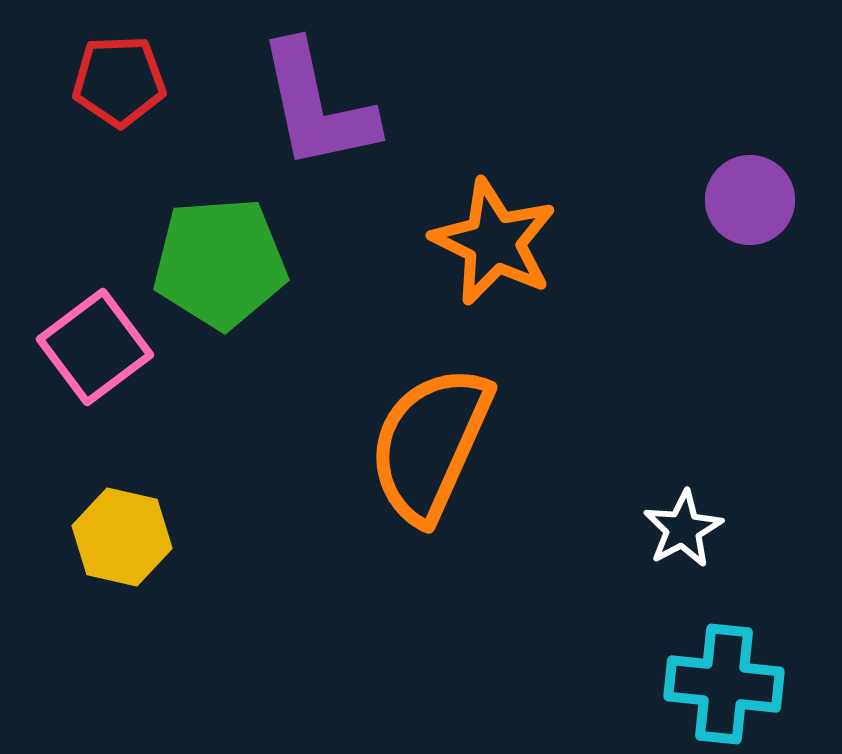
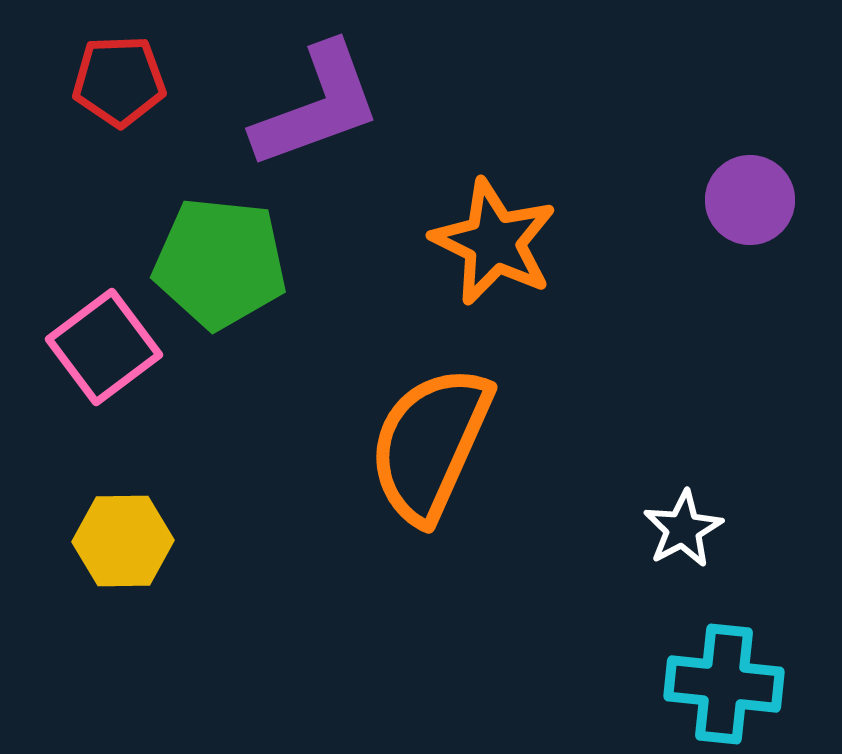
purple L-shape: rotated 98 degrees counterclockwise
green pentagon: rotated 10 degrees clockwise
pink square: moved 9 px right
yellow hexagon: moved 1 px right, 4 px down; rotated 14 degrees counterclockwise
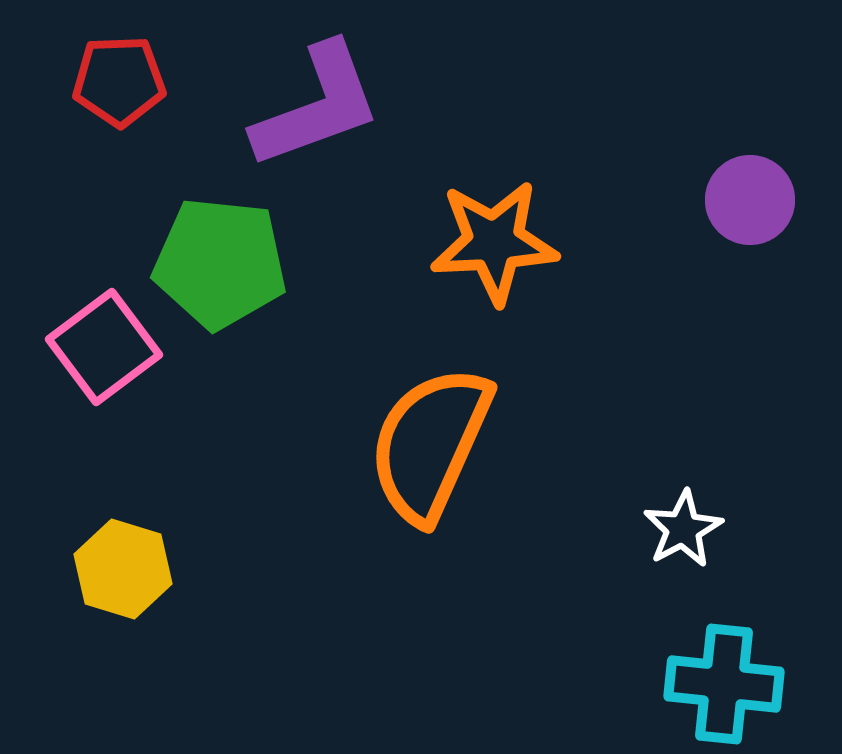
orange star: rotated 29 degrees counterclockwise
yellow hexagon: moved 28 px down; rotated 18 degrees clockwise
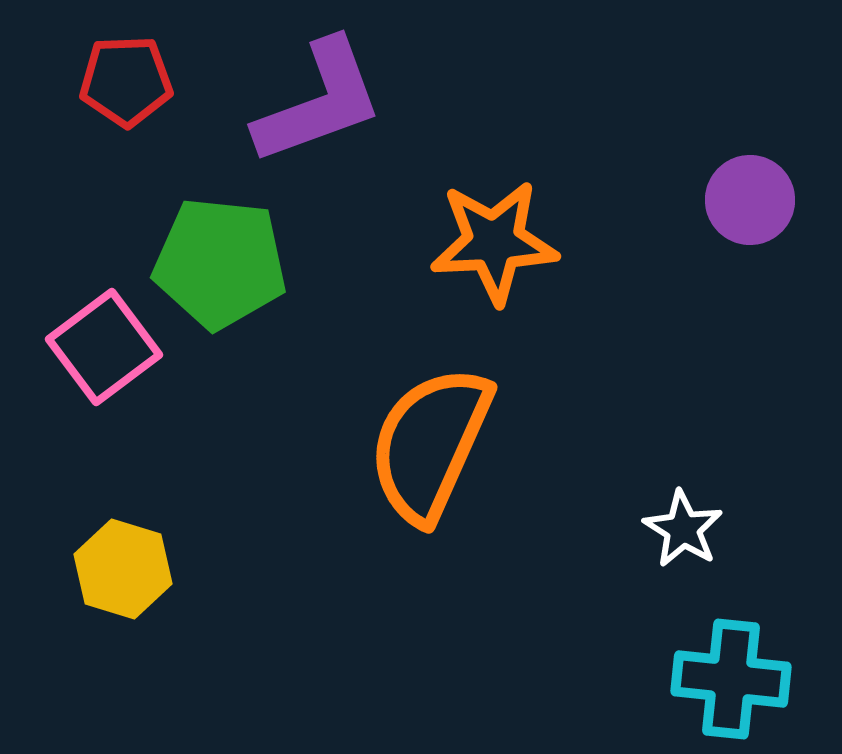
red pentagon: moved 7 px right
purple L-shape: moved 2 px right, 4 px up
white star: rotated 12 degrees counterclockwise
cyan cross: moved 7 px right, 5 px up
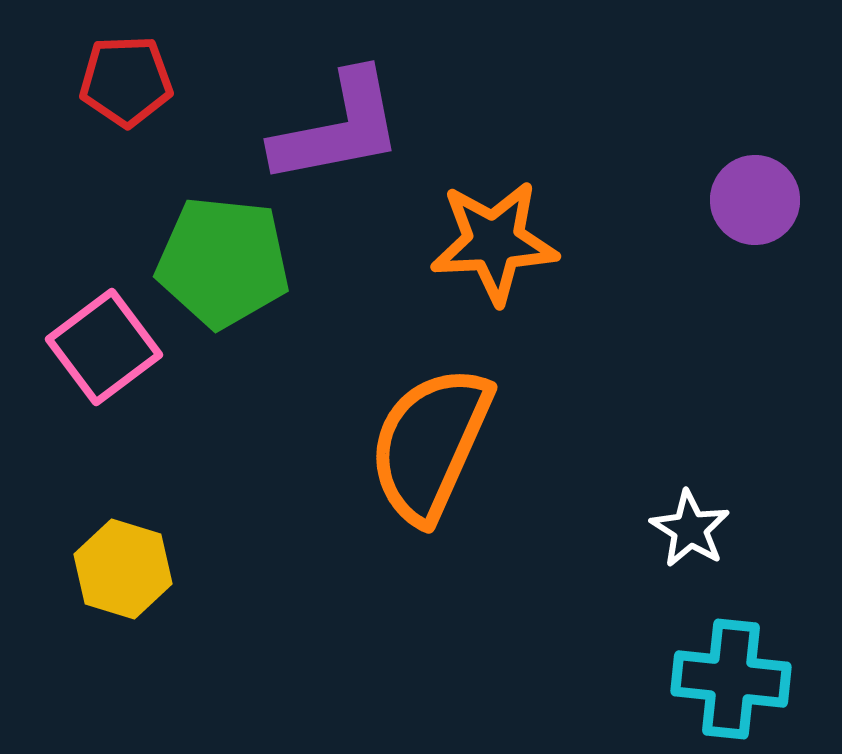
purple L-shape: moved 19 px right, 26 px down; rotated 9 degrees clockwise
purple circle: moved 5 px right
green pentagon: moved 3 px right, 1 px up
white star: moved 7 px right
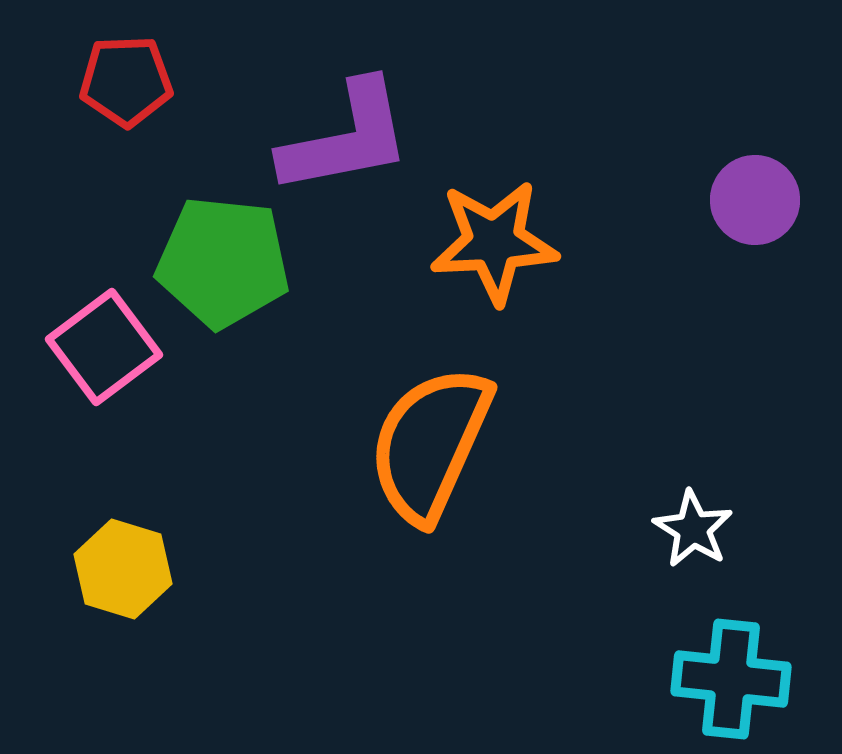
purple L-shape: moved 8 px right, 10 px down
white star: moved 3 px right
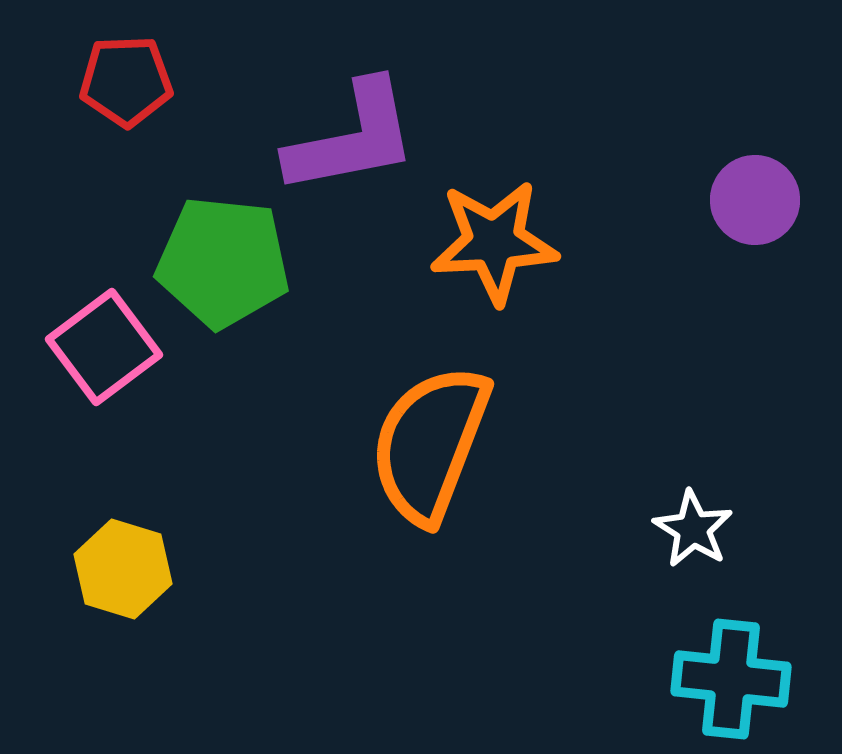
purple L-shape: moved 6 px right
orange semicircle: rotated 3 degrees counterclockwise
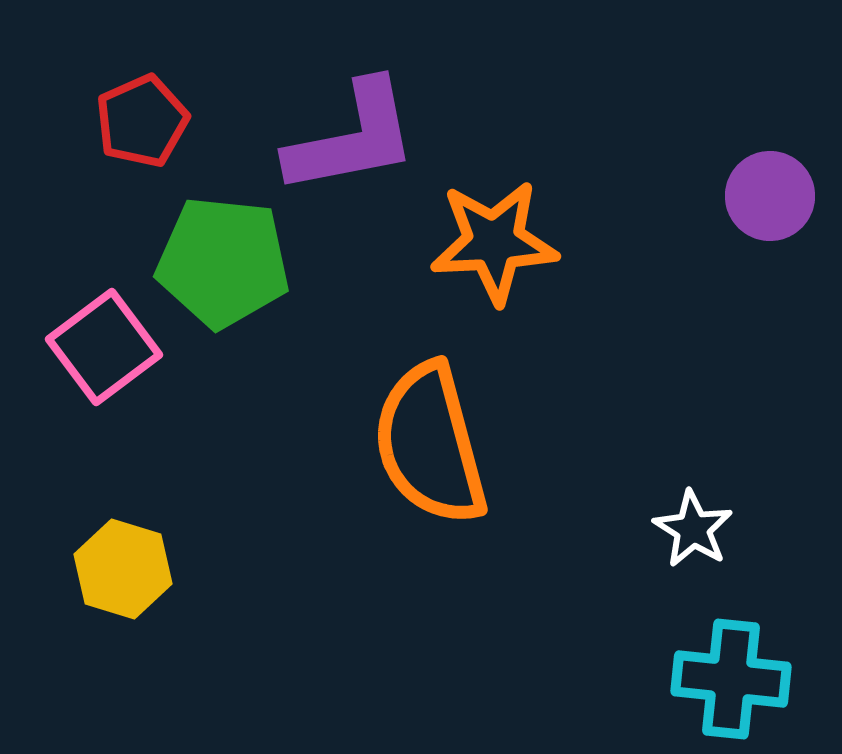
red pentagon: moved 16 px right, 40 px down; rotated 22 degrees counterclockwise
purple circle: moved 15 px right, 4 px up
orange semicircle: rotated 36 degrees counterclockwise
